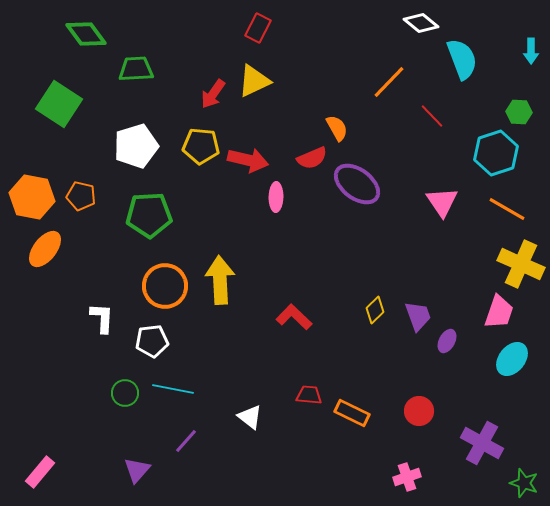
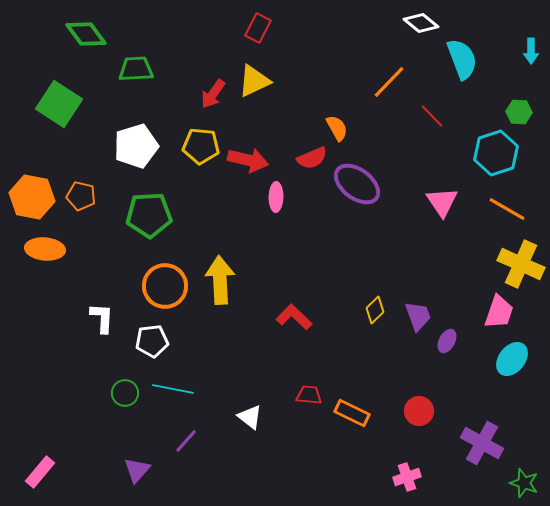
orange ellipse at (45, 249): rotated 57 degrees clockwise
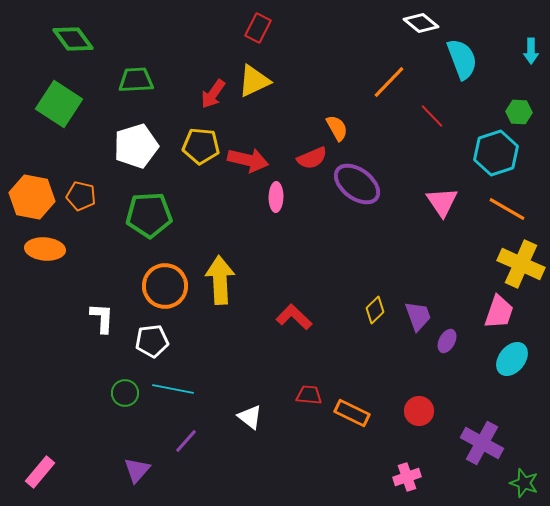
green diamond at (86, 34): moved 13 px left, 5 px down
green trapezoid at (136, 69): moved 11 px down
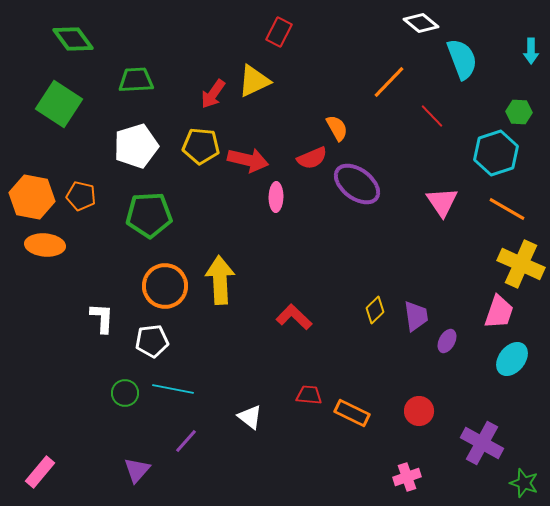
red rectangle at (258, 28): moved 21 px right, 4 px down
orange ellipse at (45, 249): moved 4 px up
purple trapezoid at (418, 316): moved 2 px left; rotated 12 degrees clockwise
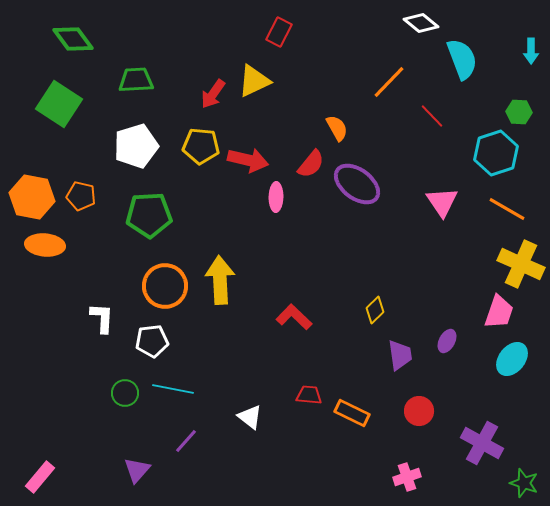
red semicircle at (312, 158): moved 1 px left, 6 px down; rotated 28 degrees counterclockwise
purple trapezoid at (416, 316): moved 16 px left, 39 px down
pink rectangle at (40, 472): moved 5 px down
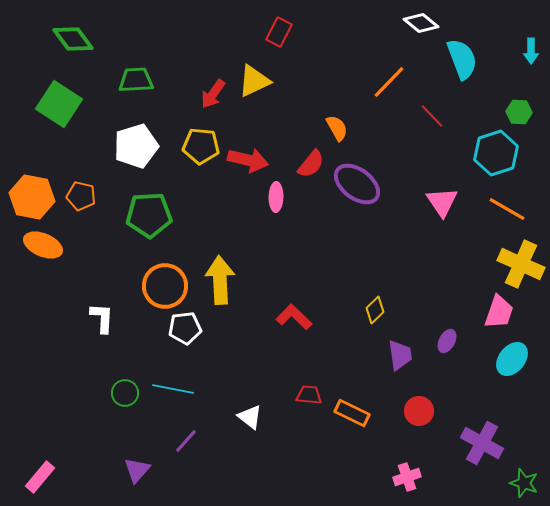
orange ellipse at (45, 245): moved 2 px left; rotated 18 degrees clockwise
white pentagon at (152, 341): moved 33 px right, 13 px up
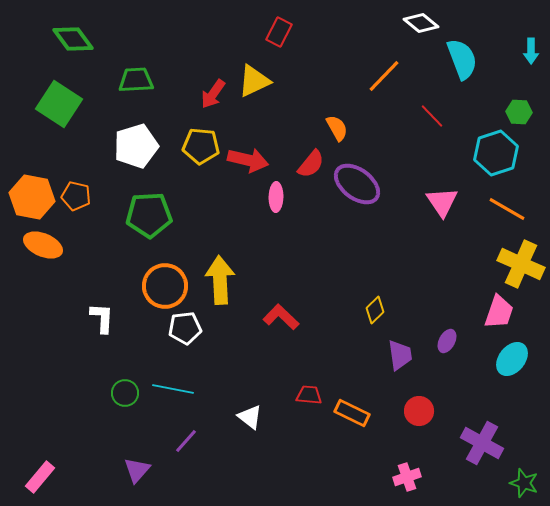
orange line at (389, 82): moved 5 px left, 6 px up
orange pentagon at (81, 196): moved 5 px left
red L-shape at (294, 317): moved 13 px left
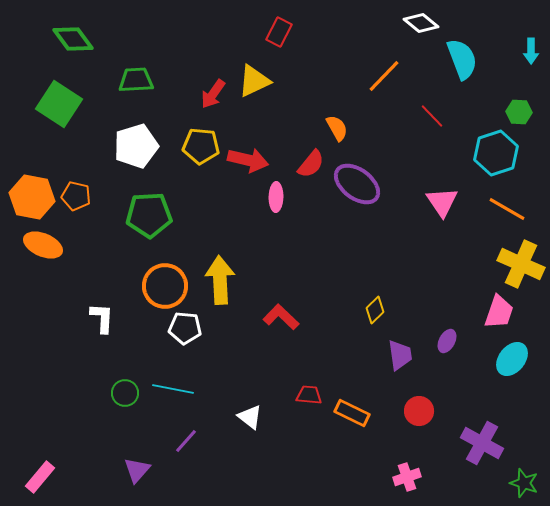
white pentagon at (185, 328): rotated 12 degrees clockwise
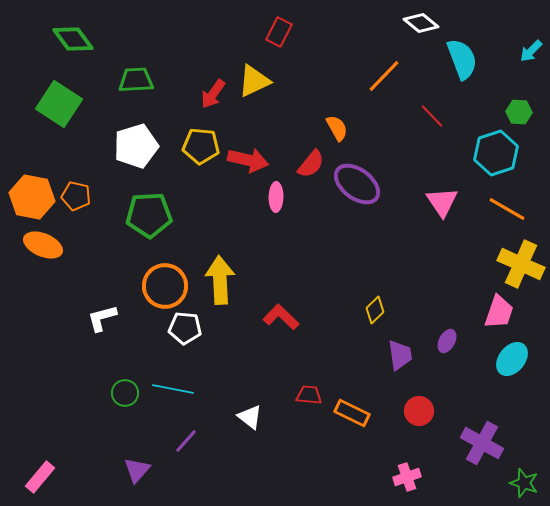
cyan arrow at (531, 51): rotated 45 degrees clockwise
white L-shape at (102, 318): rotated 108 degrees counterclockwise
